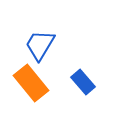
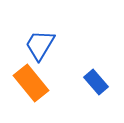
blue rectangle: moved 13 px right
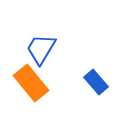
blue trapezoid: moved 1 px right, 4 px down
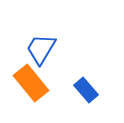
blue rectangle: moved 10 px left, 8 px down
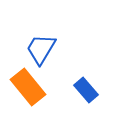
orange rectangle: moved 3 px left, 4 px down
